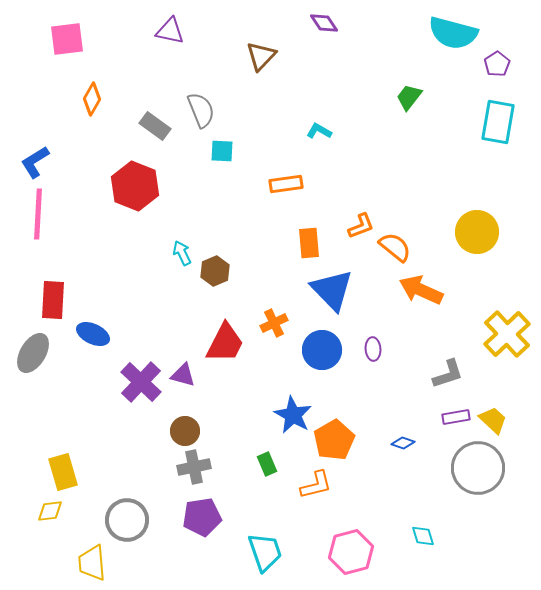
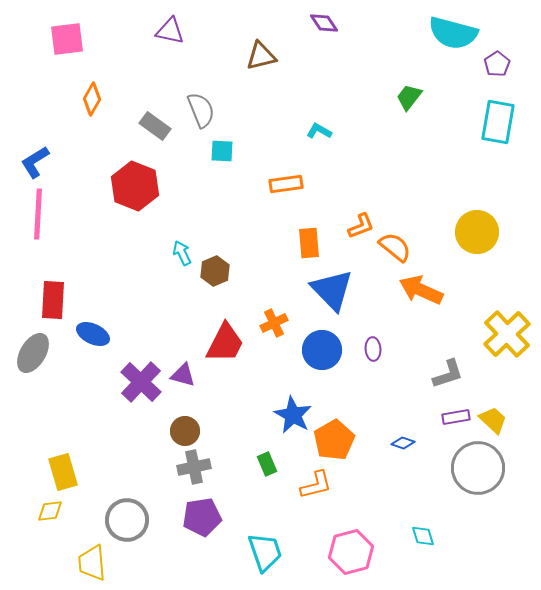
brown triangle at (261, 56): rotated 32 degrees clockwise
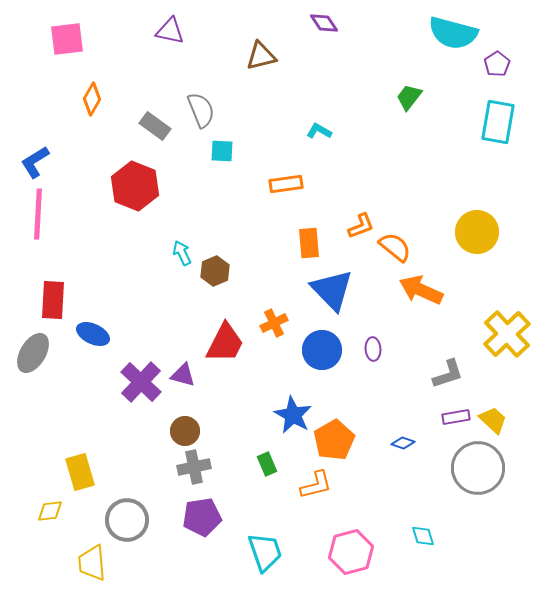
yellow rectangle at (63, 472): moved 17 px right
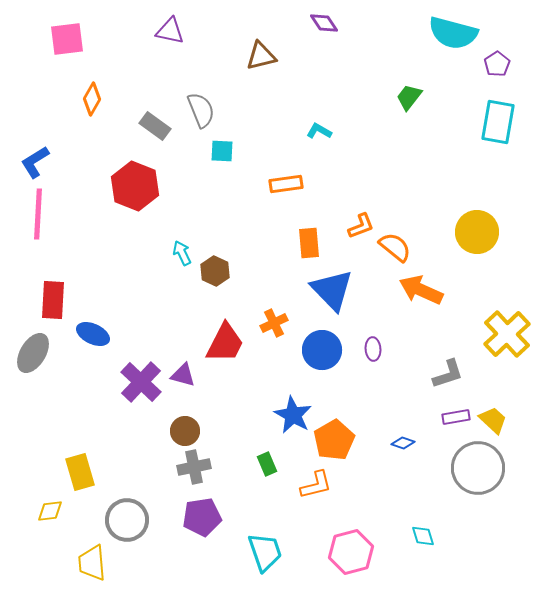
brown hexagon at (215, 271): rotated 12 degrees counterclockwise
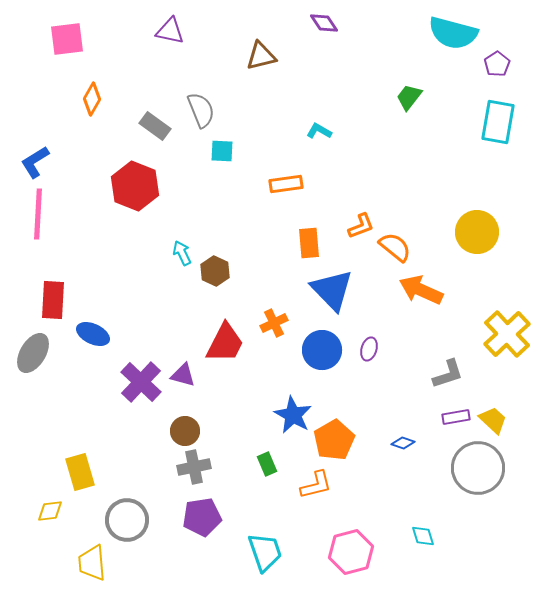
purple ellipse at (373, 349): moved 4 px left; rotated 20 degrees clockwise
